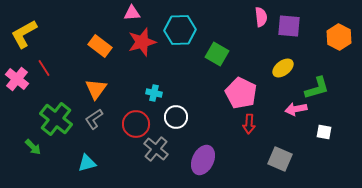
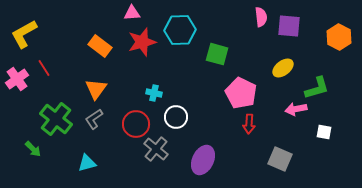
green square: rotated 15 degrees counterclockwise
pink cross: rotated 15 degrees clockwise
green arrow: moved 2 px down
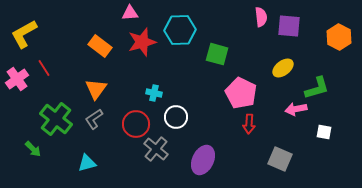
pink triangle: moved 2 px left
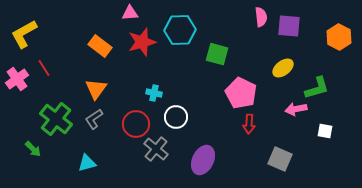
white square: moved 1 px right, 1 px up
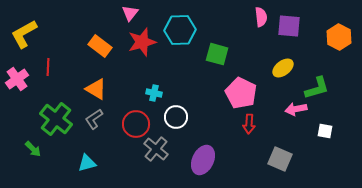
pink triangle: rotated 48 degrees counterclockwise
red line: moved 4 px right, 1 px up; rotated 36 degrees clockwise
orange triangle: rotated 35 degrees counterclockwise
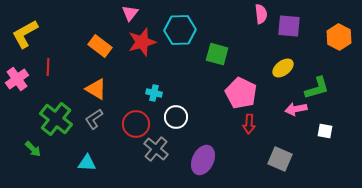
pink semicircle: moved 3 px up
yellow L-shape: moved 1 px right
cyan triangle: rotated 18 degrees clockwise
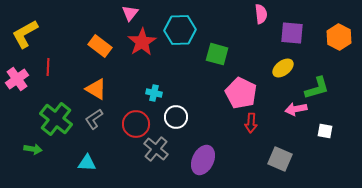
purple square: moved 3 px right, 7 px down
red star: rotated 16 degrees counterclockwise
red arrow: moved 2 px right, 1 px up
green arrow: rotated 36 degrees counterclockwise
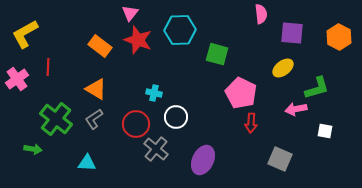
red star: moved 4 px left, 2 px up; rotated 20 degrees counterclockwise
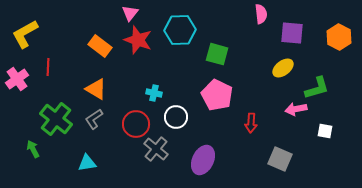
pink pentagon: moved 24 px left, 2 px down
green arrow: rotated 126 degrees counterclockwise
cyan triangle: rotated 12 degrees counterclockwise
